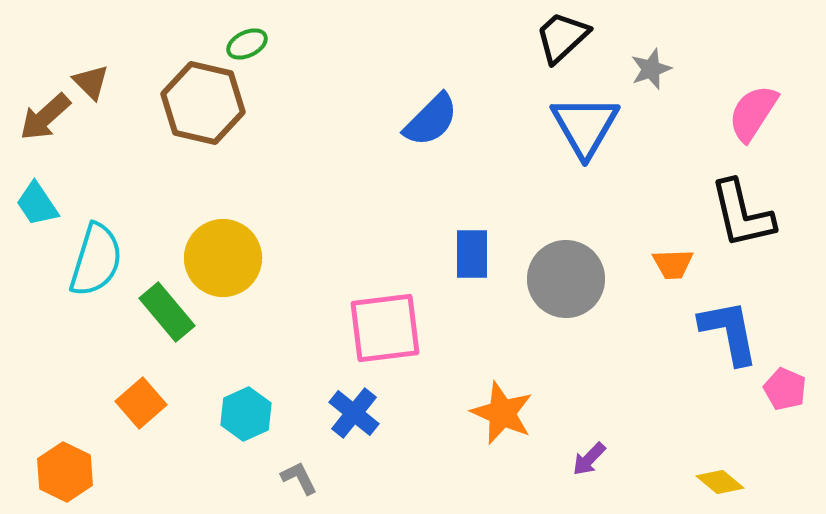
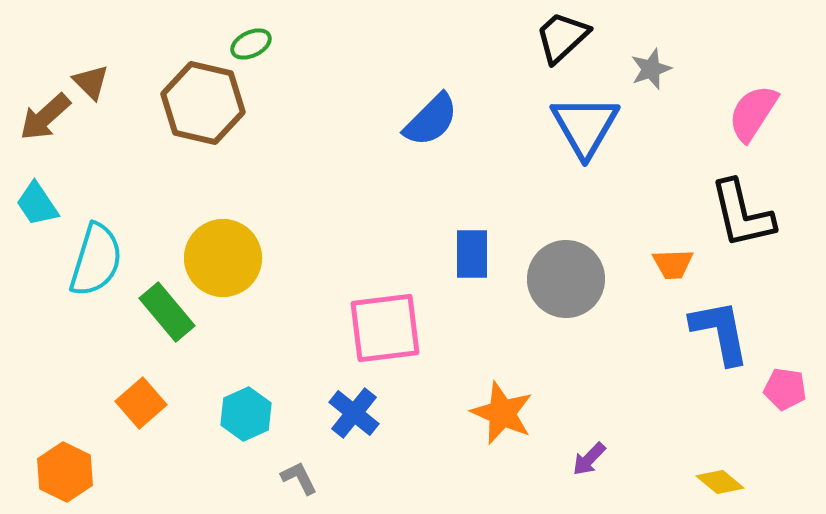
green ellipse: moved 4 px right
blue L-shape: moved 9 px left
pink pentagon: rotated 15 degrees counterclockwise
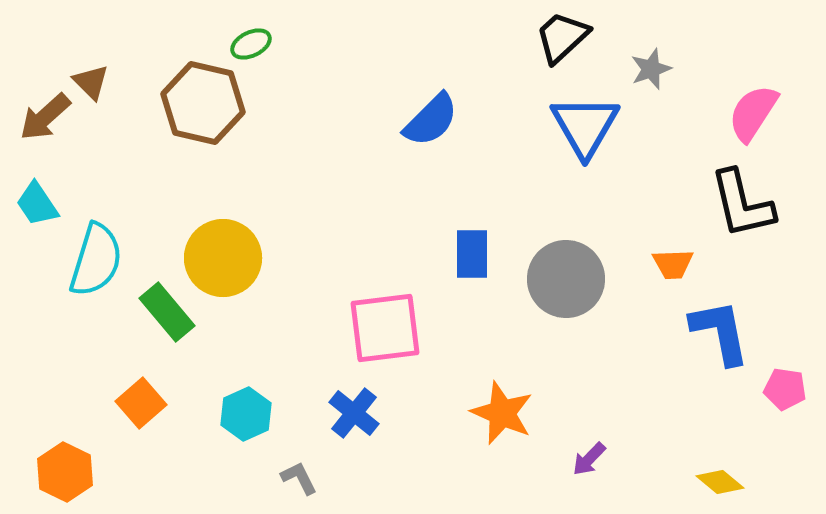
black L-shape: moved 10 px up
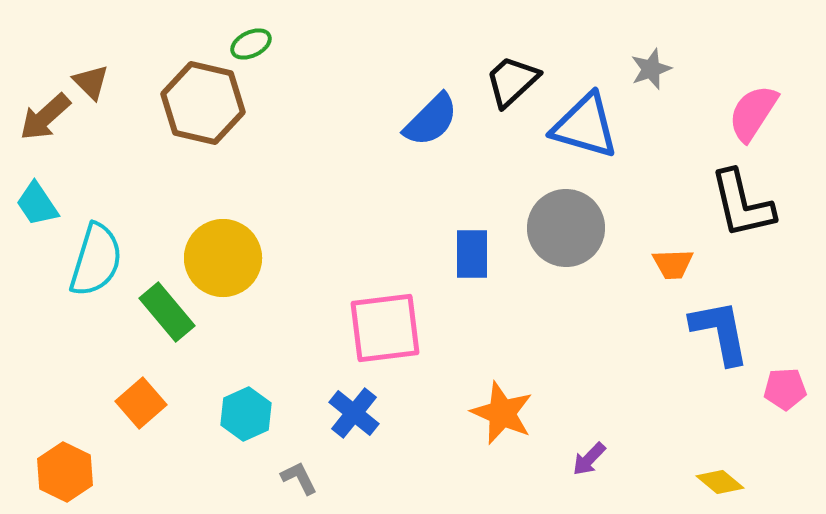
black trapezoid: moved 50 px left, 44 px down
blue triangle: rotated 44 degrees counterclockwise
gray circle: moved 51 px up
pink pentagon: rotated 12 degrees counterclockwise
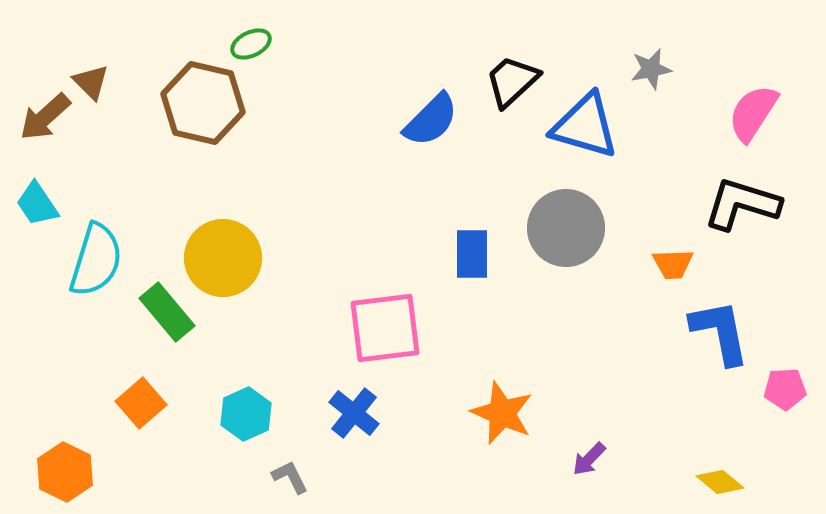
gray star: rotated 9 degrees clockwise
black L-shape: rotated 120 degrees clockwise
gray L-shape: moved 9 px left, 1 px up
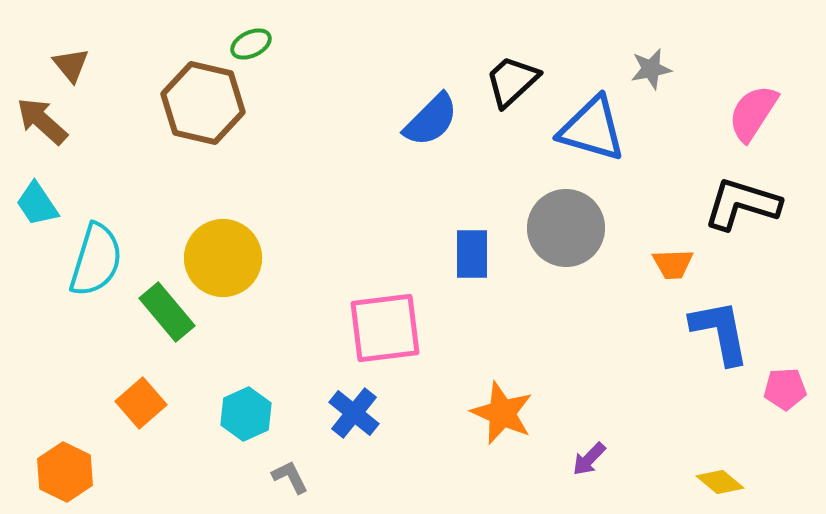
brown triangle: moved 20 px left, 17 px up; rotated 6 degrees clockwise
brown arrow: moved 3 px left, 4 px down; rotated 84 degrees clockwise
blue triangle: moved 7 px right, 3 px down
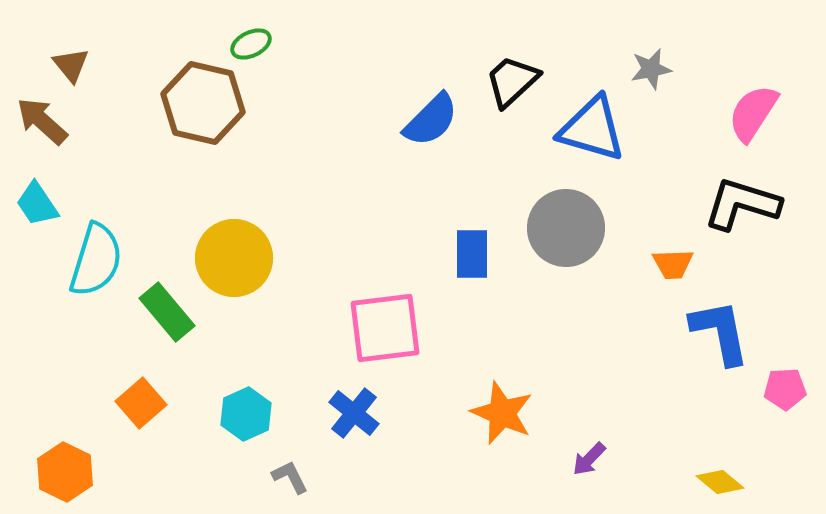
yellow circle: moved 11 px right
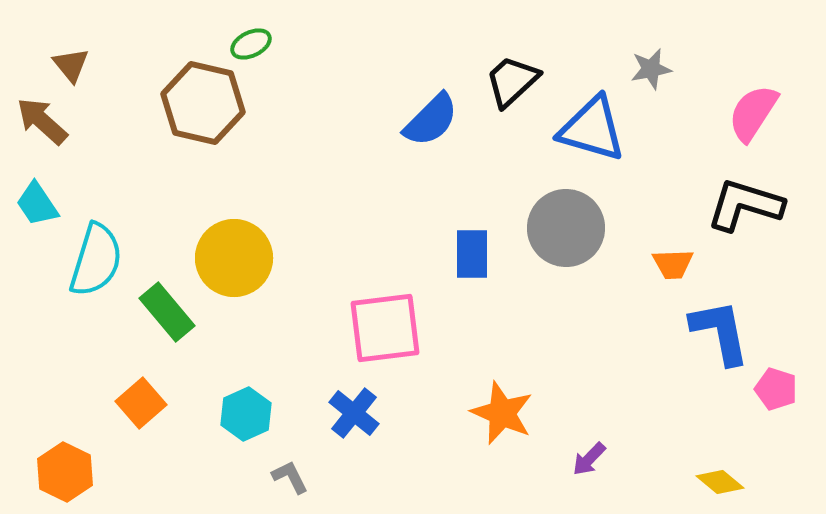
black L-shape: moved 3 px right, 1 px down
pink pentagon: moved 9 px left; rotated 21 degrees clockwise
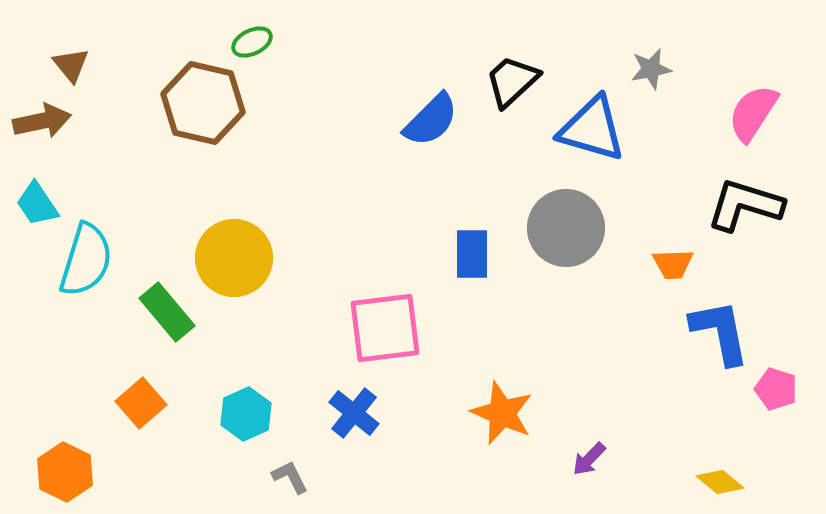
green ellipse: moved 1 px right, 2 px up
brown arrow: rotated 126 degrees clockwise
cyan semicircle: moved 10 px left
